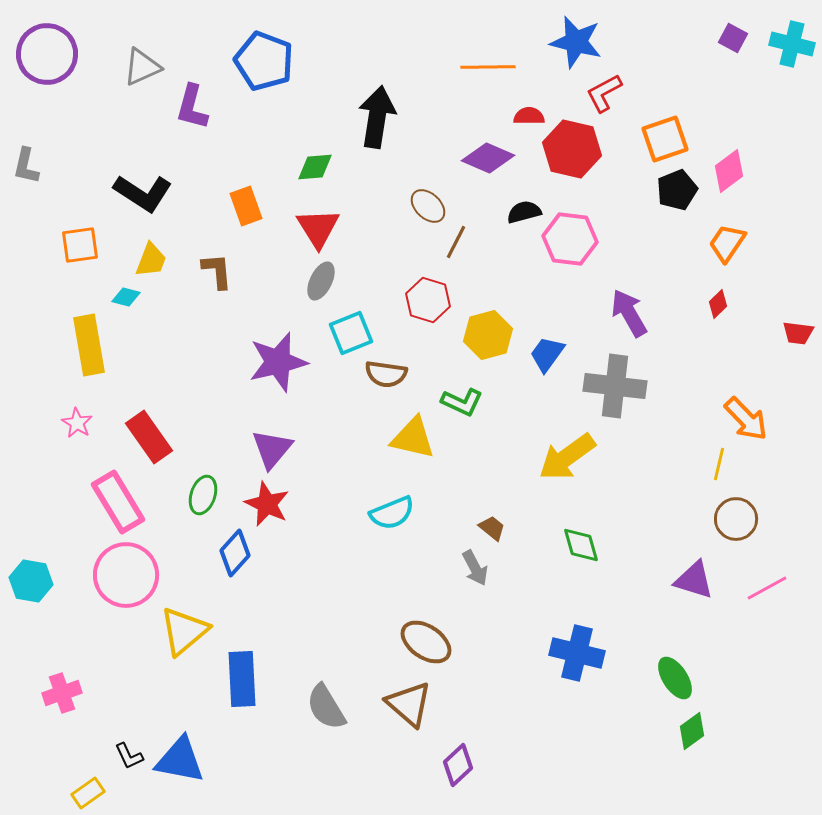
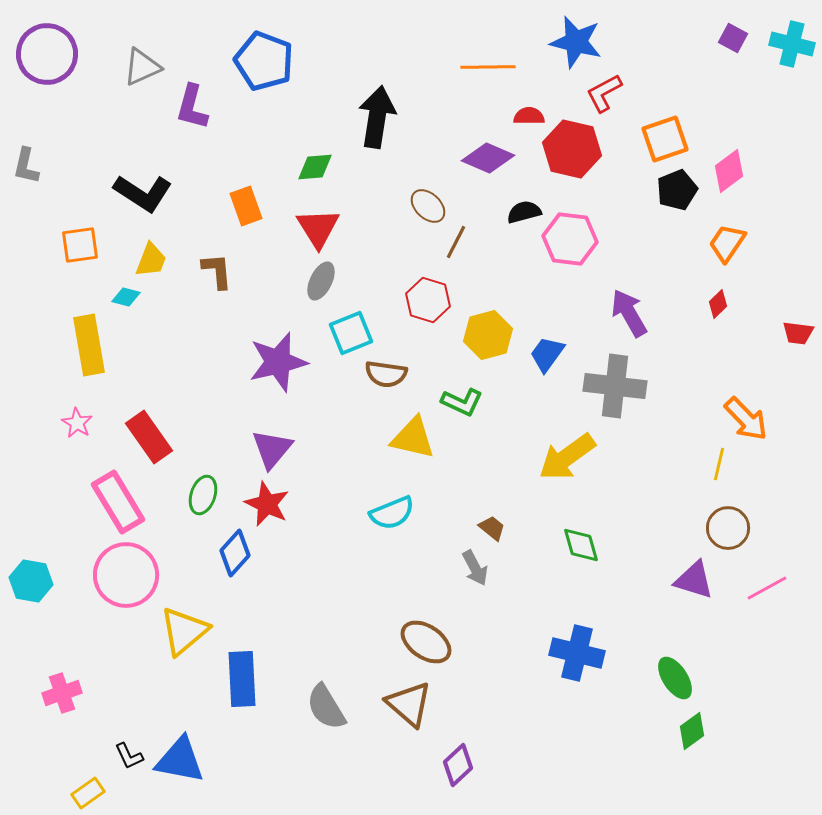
brown circle at (736, 519): moved 8 px left, 9 px down
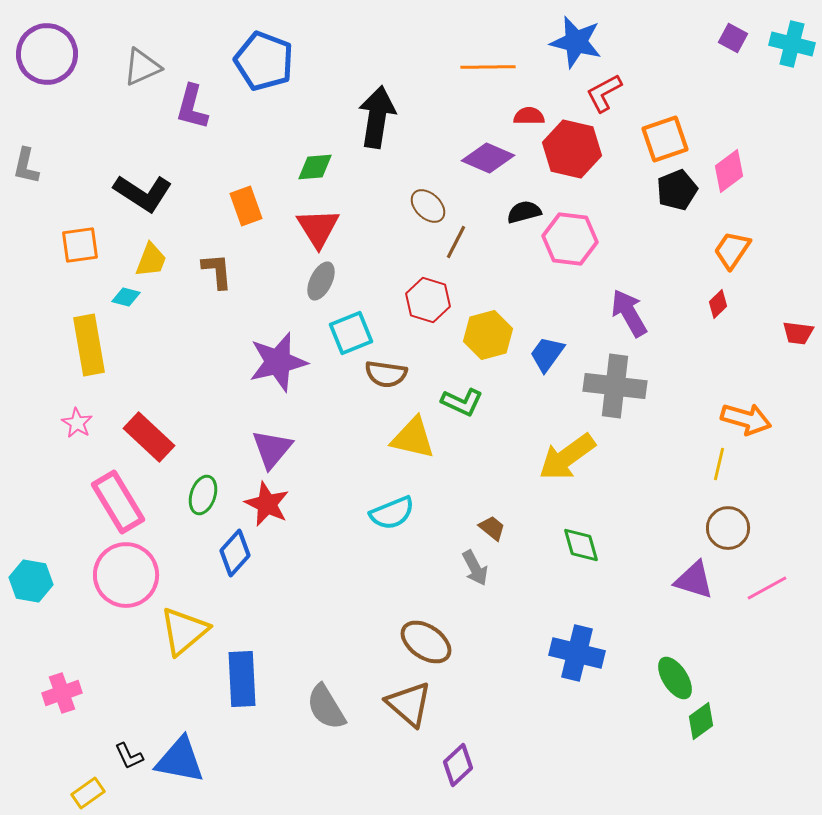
orange trapezoid at (727, 243): moved 5 px right, 7 px down
orange arrow at (746, 419): rotated 30 degrees counterclockwise
red rectangle at (149, 437): rotated 12 degrees counterclockwise
green diamond at (692, 731): moved 9 px right, 10 px up
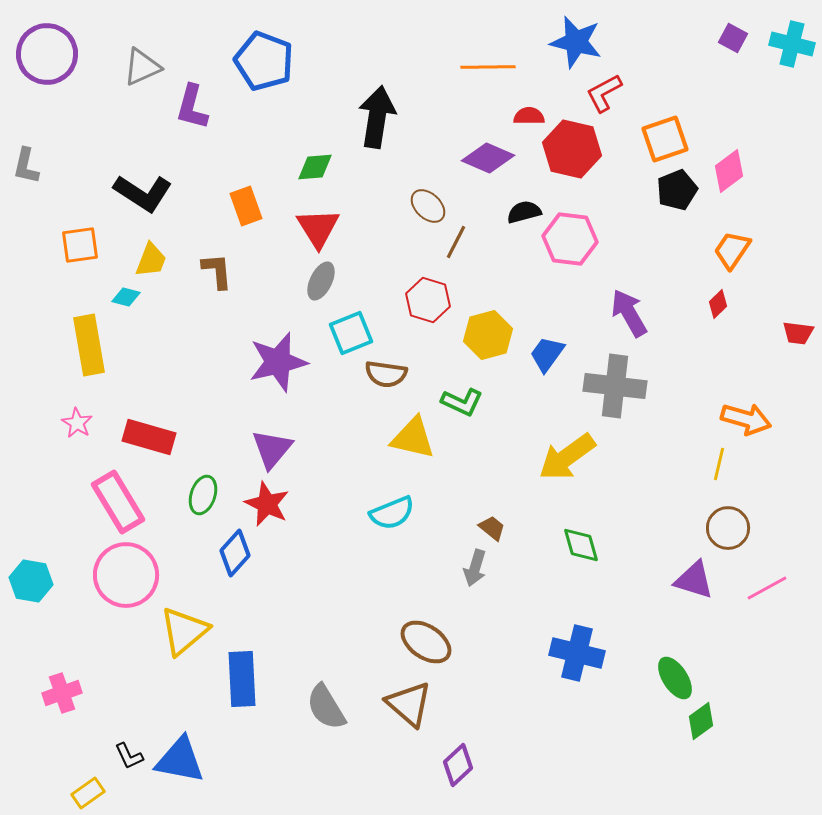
red rectangle at (149, 437): rotated 27 degrees counterclockwise
gray arrow at (475, 568): rotated 45 degrees clockwise
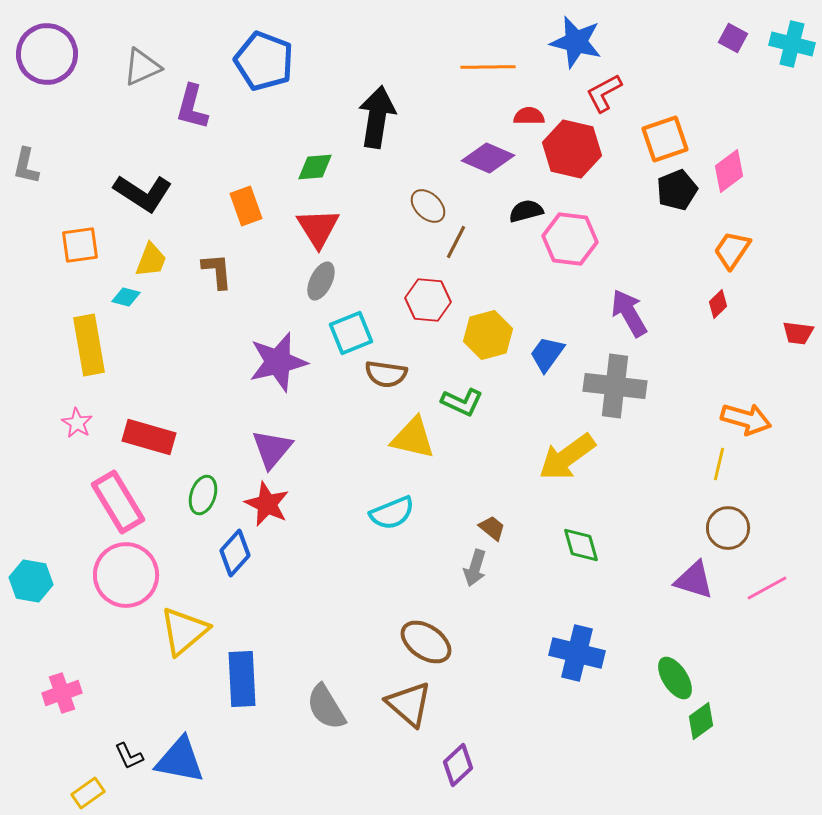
black semicircle at (524, 212): moved 2 px right, 1 px up
red hexagon at (428, 300): rotated 12 degrees counterclockwise
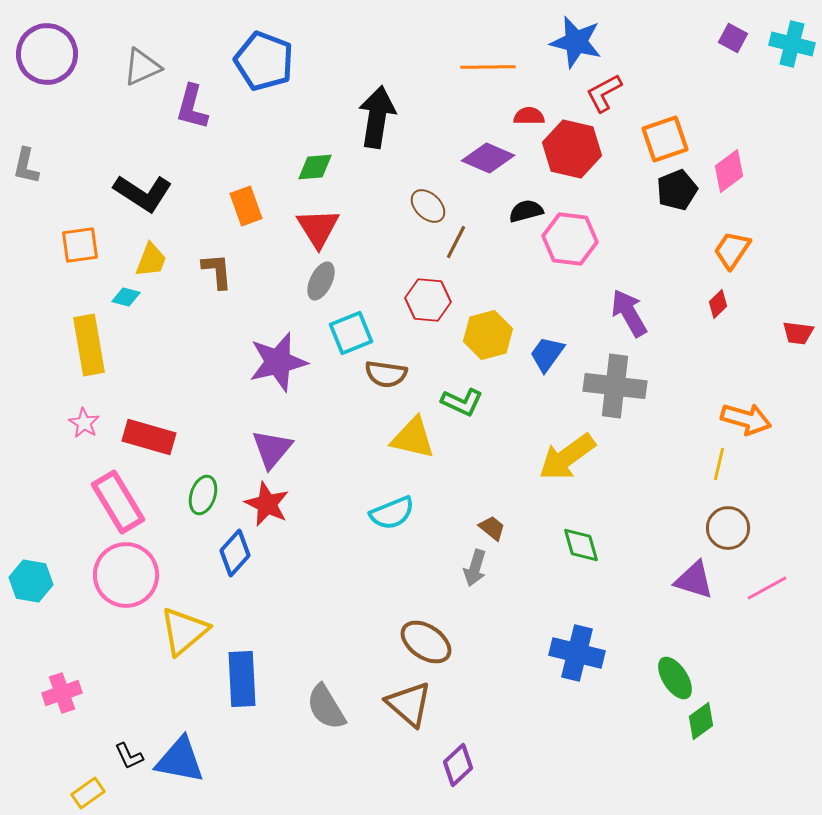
pink star at (77, 423): moved 7 px right
